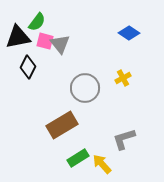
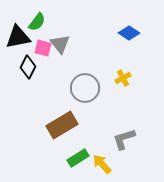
pink square: moved 2 px left, 7 px down
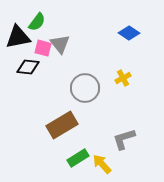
black diamond: rotated 70 degrees clockwise
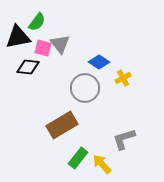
blue diamond: moved 30 px left, 29 px down
green rectangle: rotated 20 degrees counterclockwise
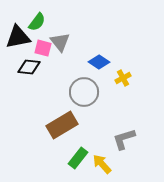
gray triangle: moved 2 px up
black diamond: moved 1 px right
gray circle: moved 1 px left, 4 px down
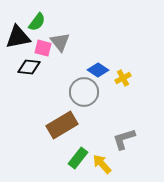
blue diamond: moved 1 px left, 8 px down
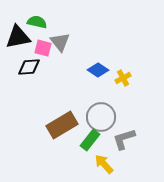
green semicircle: rotated 114 degrees counterclockwise
black diamond: rotated 10 degrees counterclockwise
gray circle: moved 17 px right, 25 px down
green rectangle: moved 12 px right, 18 px up
yellow arrow: moved 2 px right
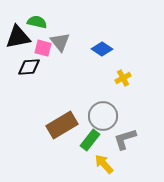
blue diamond: moved 4 px right, 21 px up
gray circle: moved 2 px right, 1 px up
gray L-shape: moved 1 px right
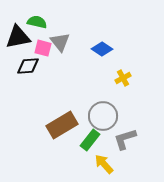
black diamond: moved 1 px left, 1 px up
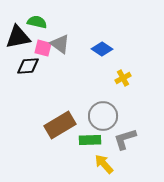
gray triangle: moved 2 px down; rotated 15 degrees counterclockwise
brown rectangle: moved 2 px left
green rectangle: rotated 50 degrees clockwise
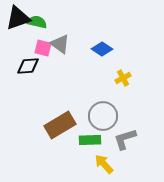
black triangle: moved 19 px up; rotated 8 degrees counterclockwise
